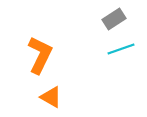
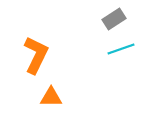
orange L-shape: moved 4 px left
orange triangle: rotated 30 degrees counterclockwise
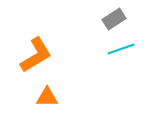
orange L-shape: rotated 33 degrees clockwise
orange triangle: moved 4 px left
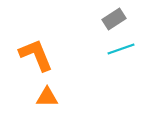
orange L-shape: rotated 81 degrees counterclockwise
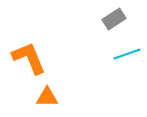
cyan line: moved 6 px right, 5 px down
orange L-shape: moved 7 px left, 3 px down
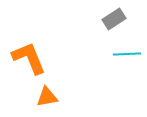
cyan line: rotated 16 degrees clockwise
orange triangle: rotated 10 degrees counterclockwise
